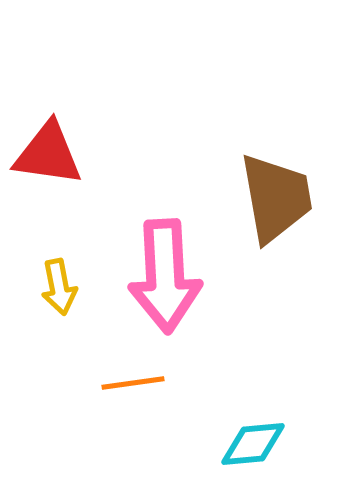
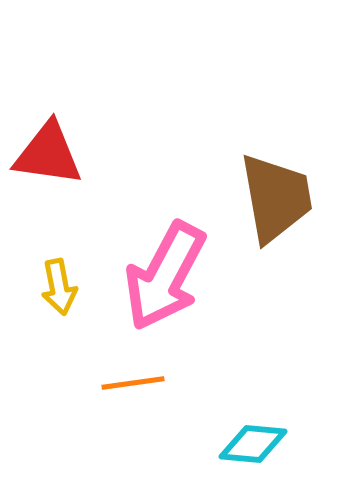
pink arrow: rotated 31 degrees clockwise
cyan diamond: rotated 10 degrees clockwise
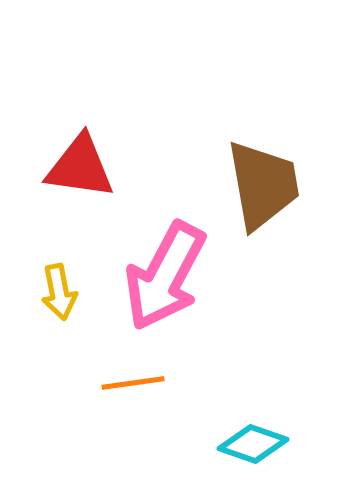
red triangle: moved 32 px right, 13 px down
brown trapezoid: moved 13 px left, 13 px up
yellow arrow: moved 5 px down
cyan diamond: rotated 14 degrees clockwise
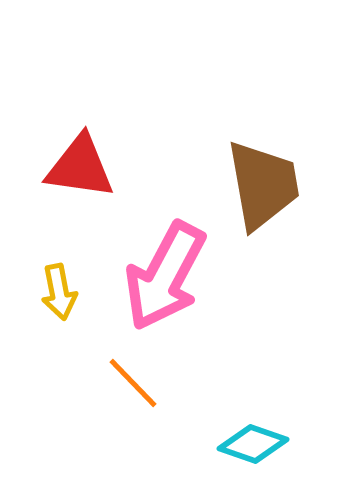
orange line: rotated 54 degrees clockwise
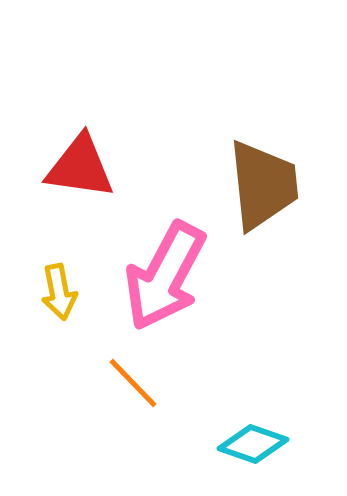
brown trapezoid: rotated 4 degrees clockwise
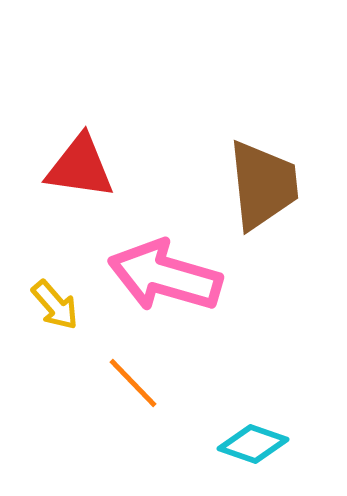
pink arrow: rotated 78 degrees clockwise
yellow arrow: moved 4 px left, 13 px down; rotated 30 degrees counterclockwise
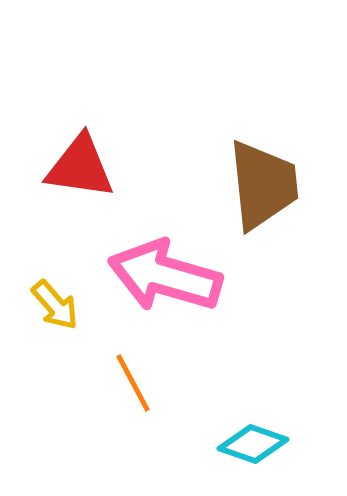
orange line: rotated 16 degrees clockwise
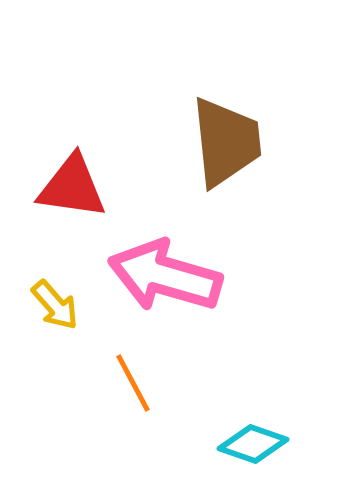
red triangle: moved 8 px left, 20 px down
brown trapezoid: moved 37 px left, 43 px up
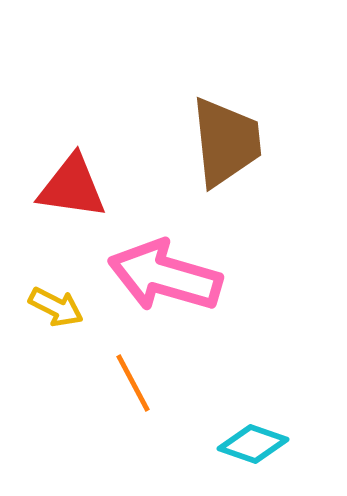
yellow arrow: moved 1 px right, 2 px down; rotated 22 degrees counterclockwise
